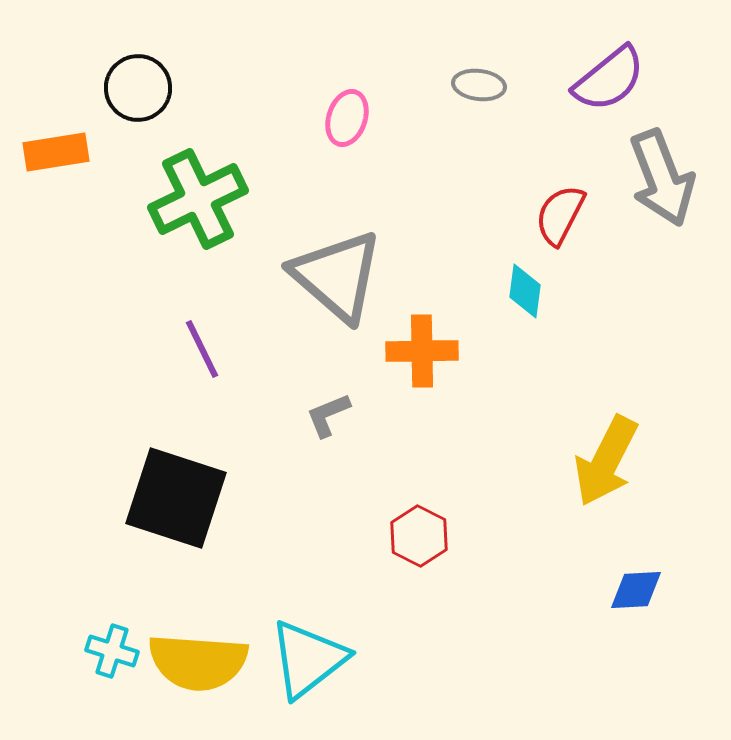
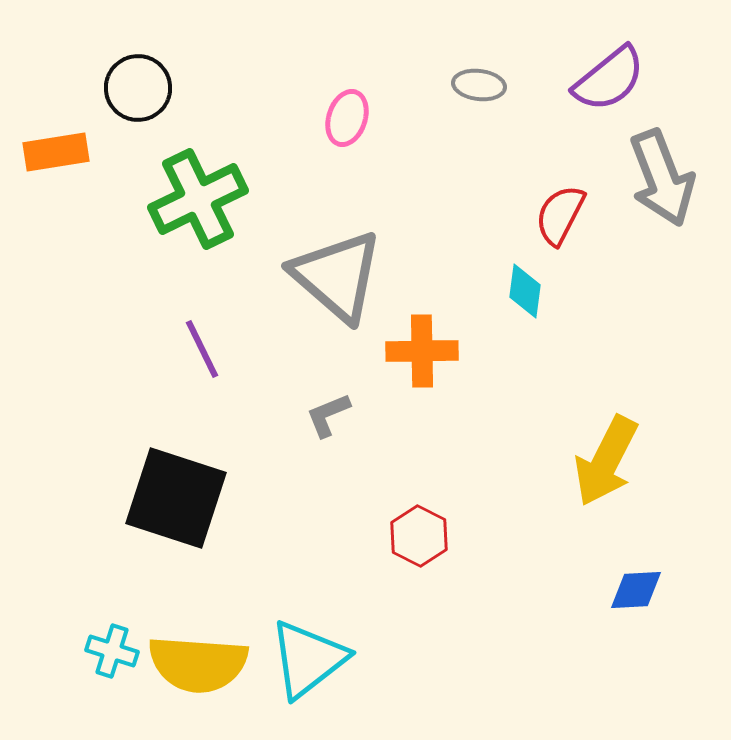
yellow semicircle: moved 2 px down
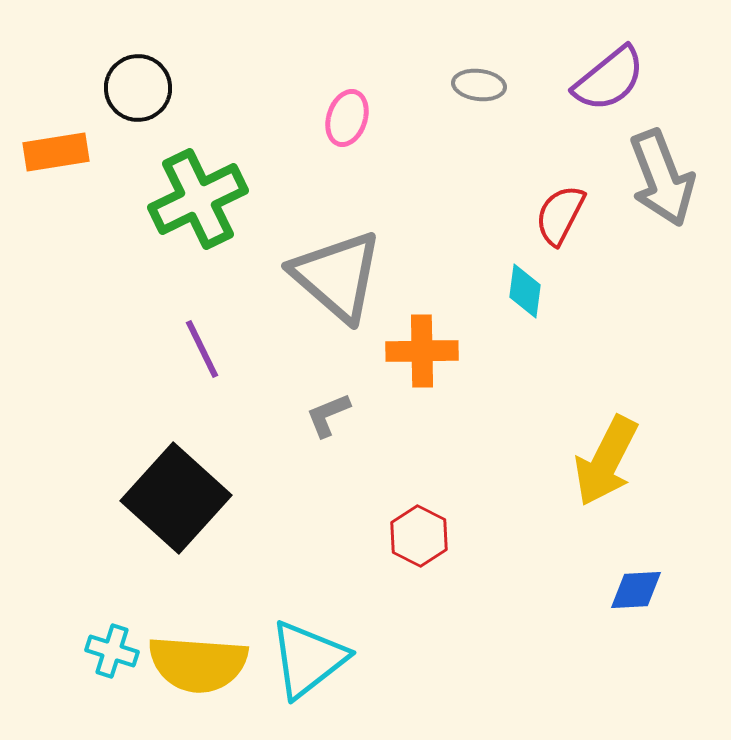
black square: rotated 24 degrees clockwise
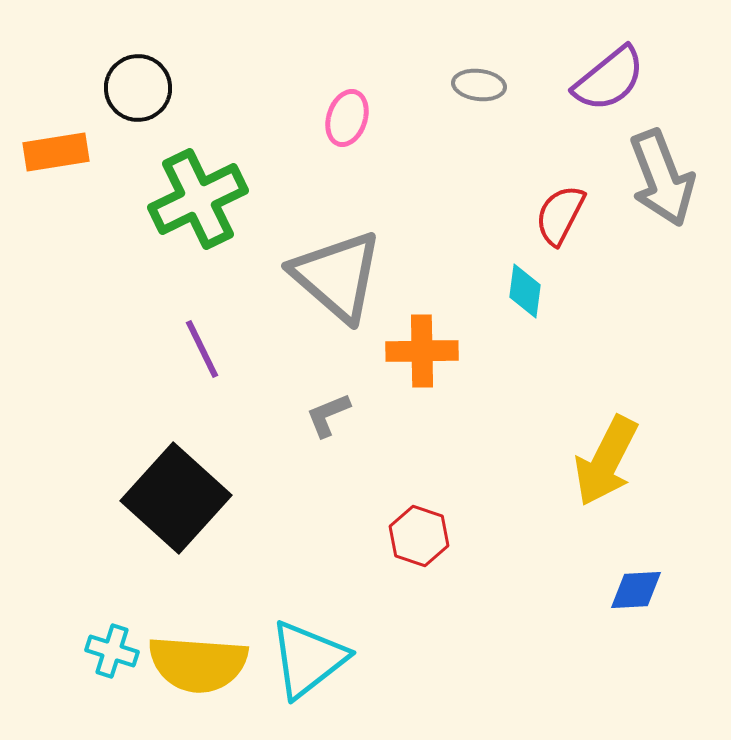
red hexagon: rotated 8 degrees counterclockwise
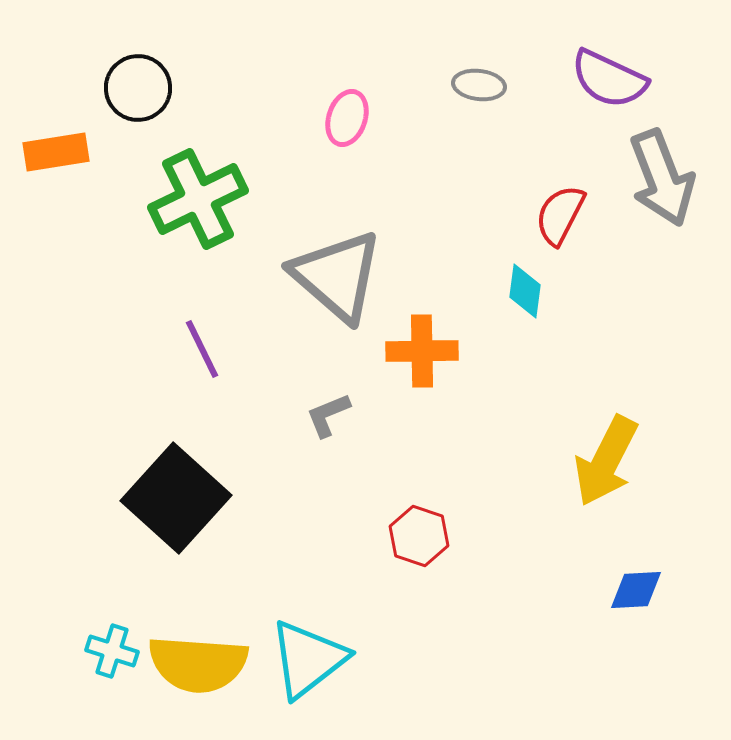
purple semicircle: rotated 64 degrees clockwise
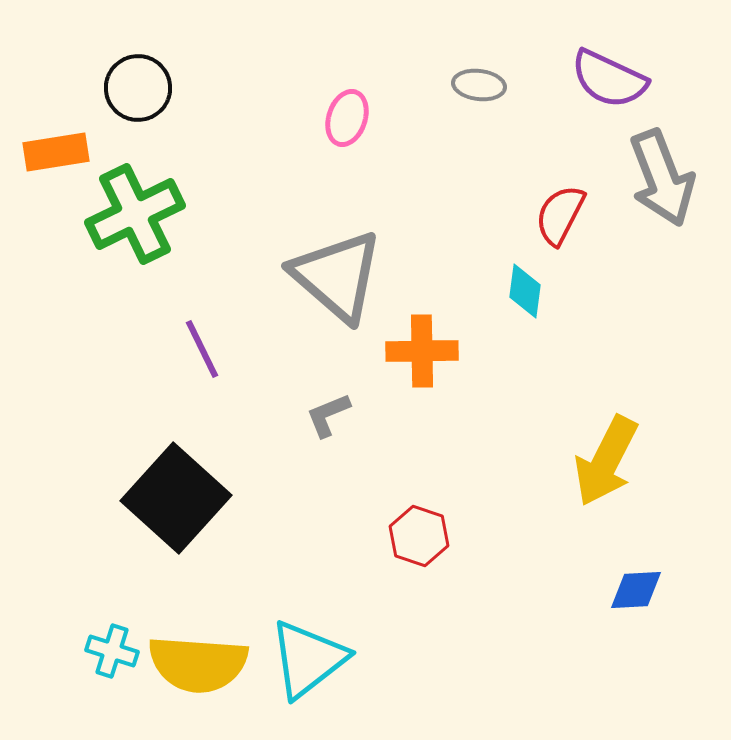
green cross: moved 63 px left, 15 px down
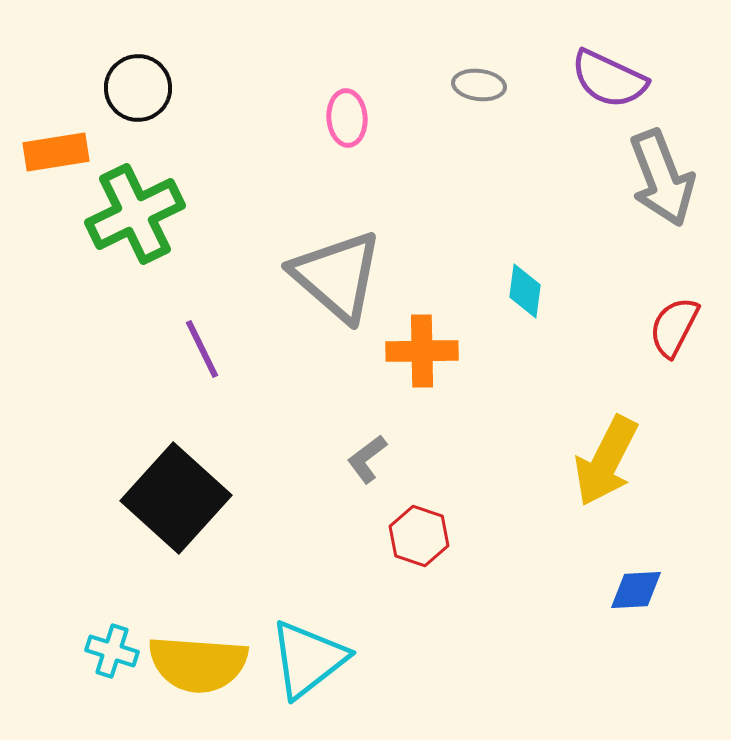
pink ellipse: rotated 22 degrees counterclockwise
red semicircle: moved 114 px right, 112 px down
gray L-shape: moved 39 px right, 44 px down; rotated 15 degrees counterclockwise
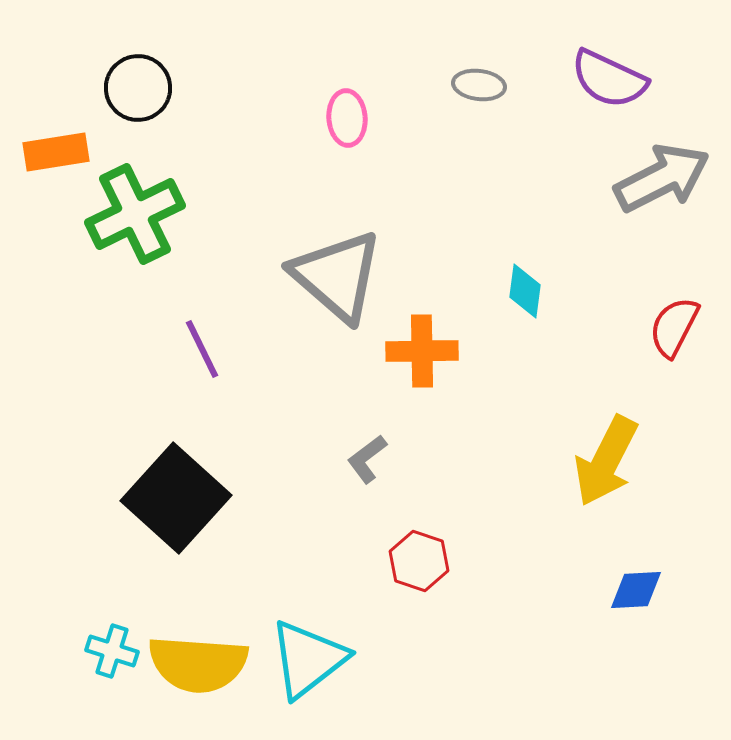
gray arrow: rotated 96 degrees counterclockwise
red hexagon: moved 25 px down
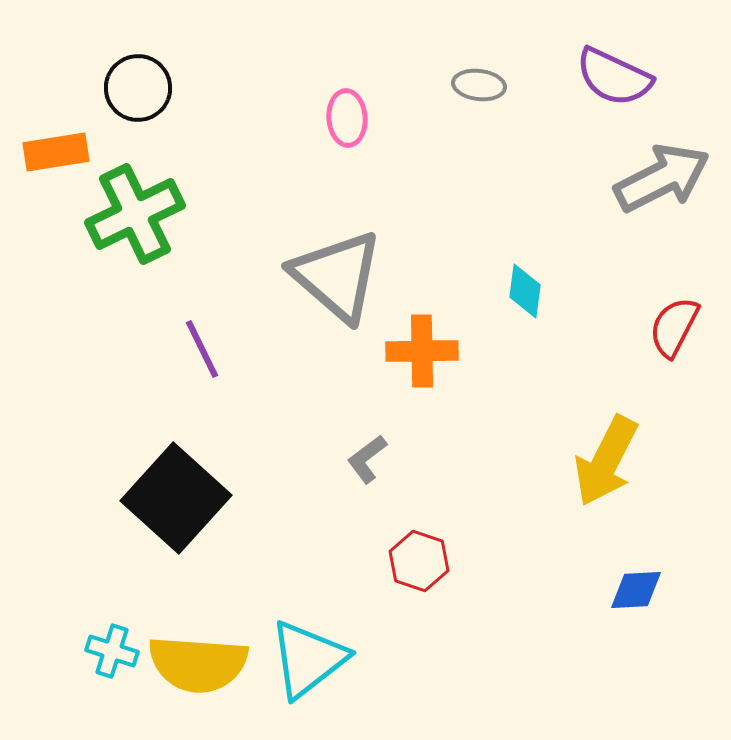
purple semicircle: moved 5 px right, 2 px up
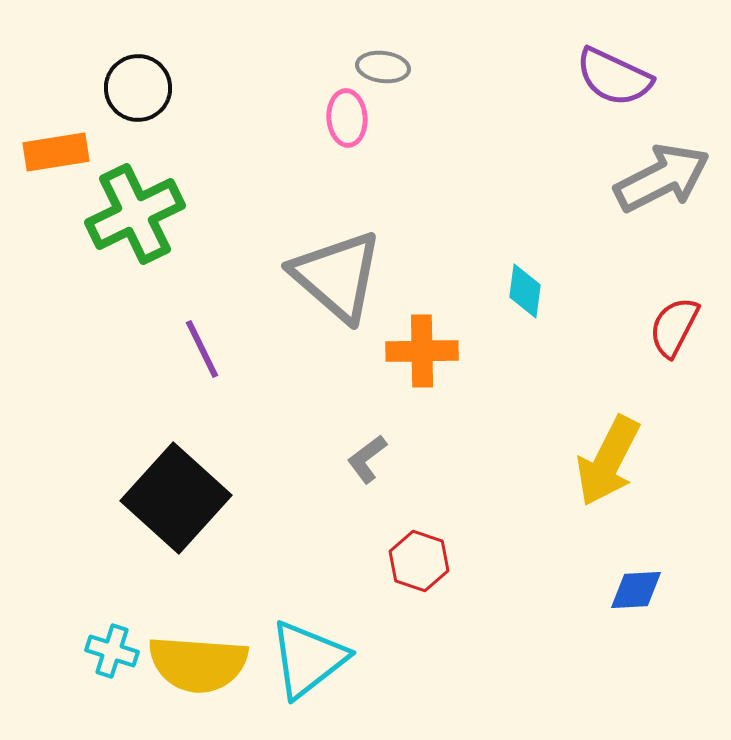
gray ellipse: moved 96 px left, 18 px up
yellow arrow: moved 2 px right
